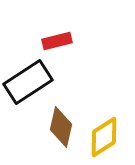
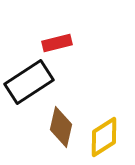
red rectangle: moved 2 px down
black rectangle: moved 1 px right
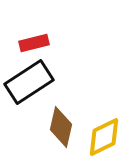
red rectangle: moved 23 px left
yellow diamond: rotated 6 degrees clockwise
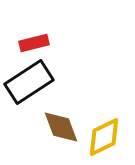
brown diamond: rotated 33 degrees counterclockwise
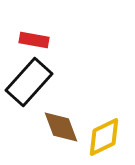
red rectangle: moved 3 px up; rotated 24 degrees clockwise
black rectangle: rotated 15 degrees counterclockwise
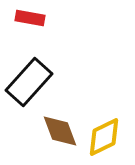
red rectangle: moved 4 px left, 22 px up
brown diamond: moved 1 px left, 4 px down
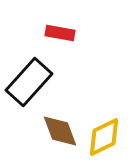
red rectangle: moved 30 px right, 15 px down
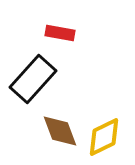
black rectangle: moved 4 px right, 3 px up
